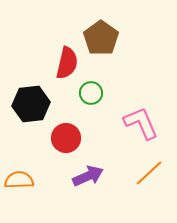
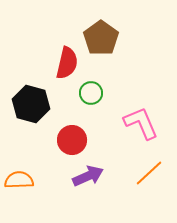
black hexagon: rotated 21 degrees clockwise
red circle: moved 6 px right, 2 px down
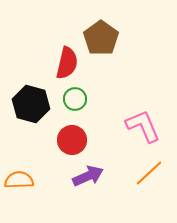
green circle: moved 16 px left, 6 px down
pink L-shape: moved 2 px right, 3 px down
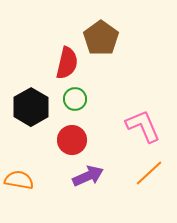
black hexagon: moved 3 px down; rotated 15 degrees clockwise
orange semicircle: rotated 12 degrees clockwise
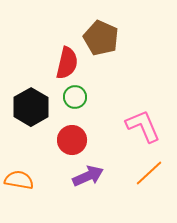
brown pentagon: rotated 12 degrees counterclockwise
green circle: moved 2 px up
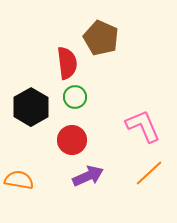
red semicircle: rotated 20 degrees counterclockwise
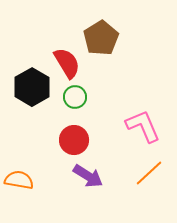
brown pentagon: rotated 16 degrees clockwise
red semicircle: rotated 24 degrees counterclockwise
black hexagon: moved 1 px right, 20 px up
red circle: moved 2 px right
purple arrow: rotated 56 degrees clockwise
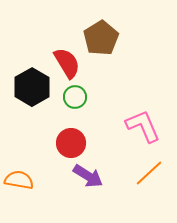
red circle: moved 3 px left, 3 px down
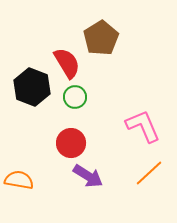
black hexagon: rotated 9 degrees counterclockwise
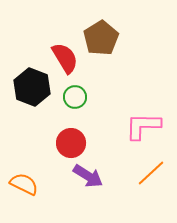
red semicircle: moved 2 px left, 5 px up
pink L-shape: rotated 66 degrees counterclockwise
orange line: moved 2 px right
orange semicircle: moved 5 px right, 4 px down; rotated 16 degrees clockwise
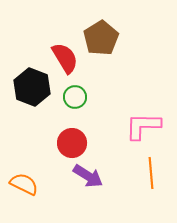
red circle: moved 1 px right
orange line: rotated 52 degrees counterclockwise
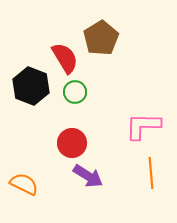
black hexagon: moved 1 px left, 1 px up
green circle: moved 5 px up
